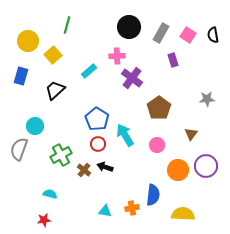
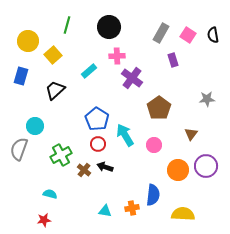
black circle: moved 20 px left
pink circle: moved 3 px left
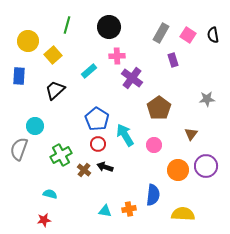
blue rectangle: moved 2 px left; rotated 12 degrees counterclockwise
orange cross: moved 3 px left, 1 px down
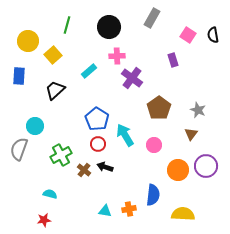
gray rectangle: moved 9 px left, 15 px up
gray star: moved 9 px left, 11 px down; rotated 28 degrees clockwise
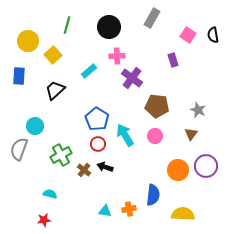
brown pentagon: moved 2 px left, 2 px up; rotated 30 degrees counterclockwise
pink circle: moved 1 px right, 9 px up
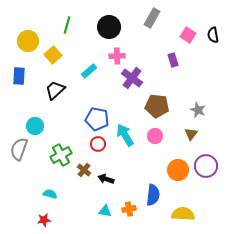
blue pentagon: rotated 20 degrees counterclockwise
black arrow: moved 1 px right, 12 px down
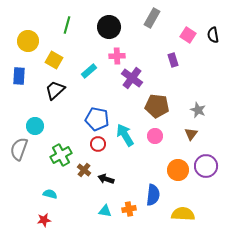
yellow square: moved 1 px right, 5 px down; rotated 18 degrees counterclockwise
